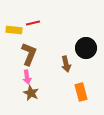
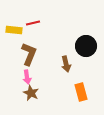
black circle: moved 2 px up
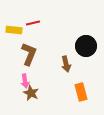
pink arrow: moved 2 px left, 4 px down
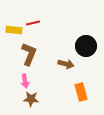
brown arrow: rotated 63 degrees counterclockwise
brown star: moved 6 px down; rotated 21 degrees counterclockwise
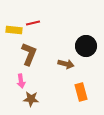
pink arrow: moved 4 px left
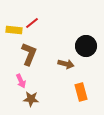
red line: moved 1 px left; rotated 24 degrees counterclockwise
pink arrow: rotated 16 degrees counterclockwise
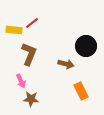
orange rectangle: moved 1 px up; rotated 12 degrees counterclockwise
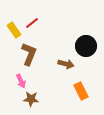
yellow rectangle: rotated 49 degrees clockwise
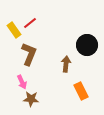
red line: moved 2 px left
black circle: moved 1 px right, 1 px up
brown arrow: rotated 98 degrees counterclockwise
pink arrow: moved 1 px right, 1 px down
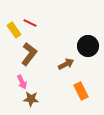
red line: rotated 64 degrees clockwise
black circle: moved 1 px right, 1 px down
brown L-shape: rotated 15 degrees clockwise
brown arrow: rotated 56 degrees clockwise
